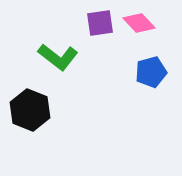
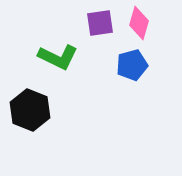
pink diamond: rotated 60 degrees clockwise
green L-shape: rotated 12 degrees counterclockwise
blue pentagon: moved 19 px left, 7 px up
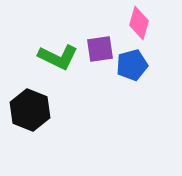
purple square: moved 26 px down
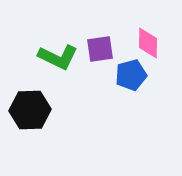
pink diamond: moved 9 px right, 20 px down; rotated 16 degrees counterclockwise
blue pentagon: moved 1 px left, 10 px down
black hexagon: rotated 24 degrees counterclockwise
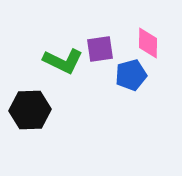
green L-shape: moved 5 px right, 4 px down
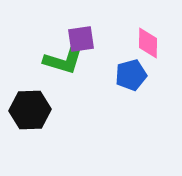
purple square: moved 19 px left, 10 px up
green L-shape: rotated 9 degrees counterclockwise
